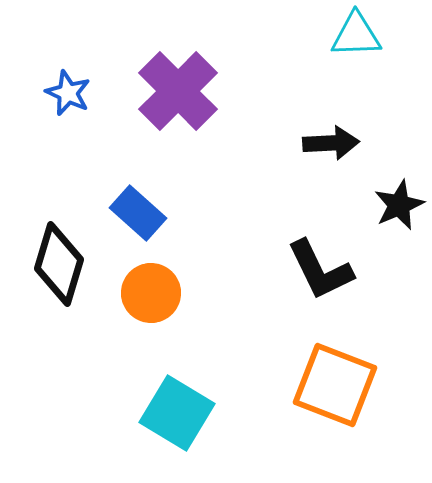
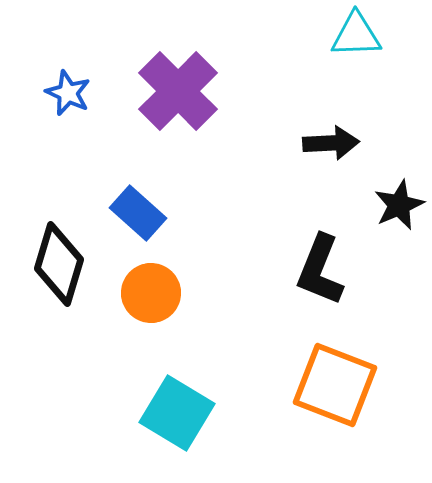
black L-shape: rotated 48 degrees clockwise
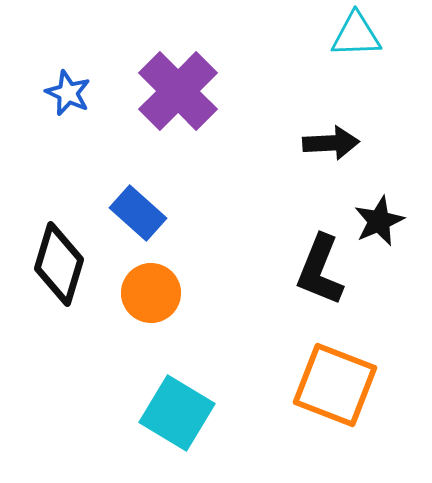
black star: moved 20 px left, 16 px down
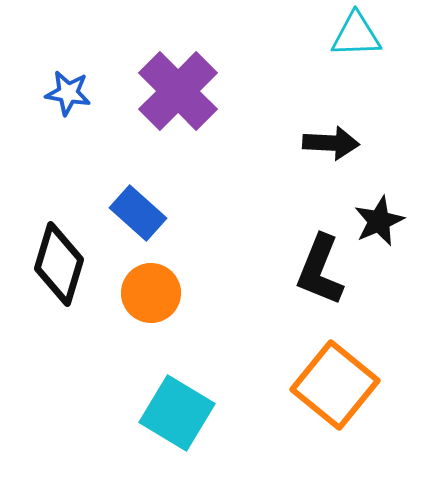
blue star: rotated 15 degrees counterclockwise
black arrow: rotated 6 degrees clockwise
orange square: rotated 18 degrees clockwise
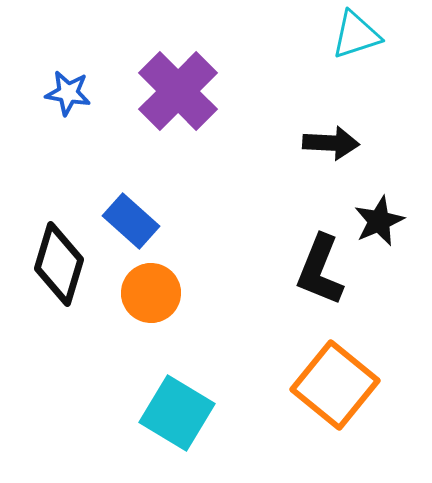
cyan triangle: rotated 16 degrees counterclockwise
blue rectangle: moved 7 px left, 8 px down
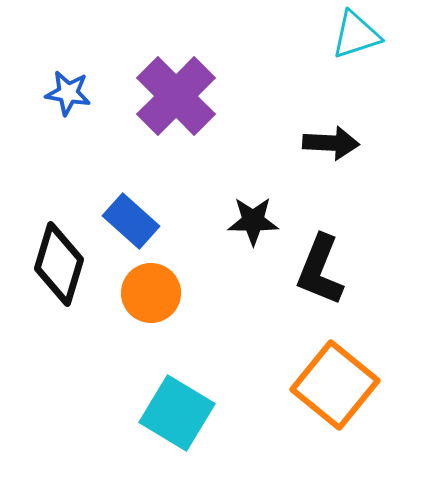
purple cross: moved 2 px left, 5 px down
black star: moved 126 px left; rotated 24 degrees clockwise
